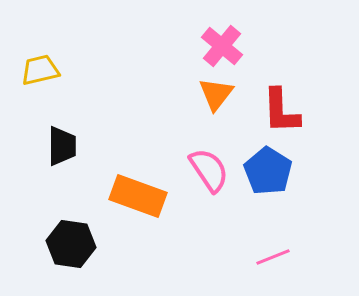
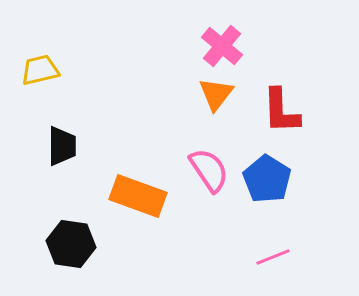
blue pentagon: moved 1 px left, 8 px down
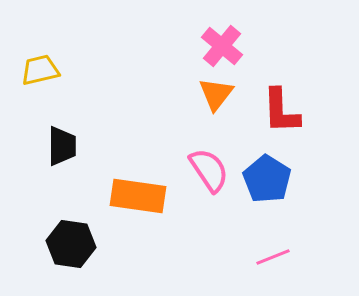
orange rectangle: rotated 12 degrees counterclockwise
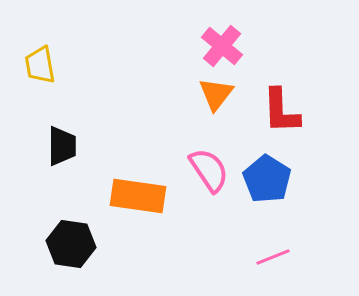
yellow trapezoid: moved 5 px up; rotated 87 degrees counterclockwise
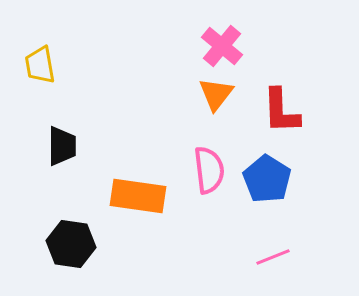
pink semicircle: rotated 27 degrees clockwise
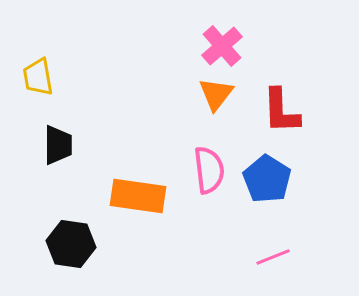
pink cross: rotated 9 degrees clockwise
yellow trapezoid: moved 2 px left, 12 px down
black trapezoid: moved 4 px left, 1 px up
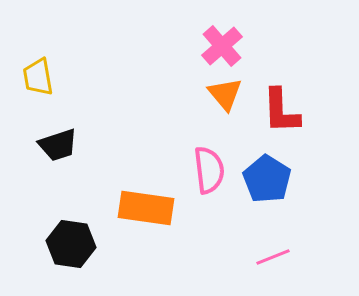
orange triangle: moved 9 px right; rotated 18 degrees counterclockwise
black trapezoid: rotated 72 degrees clockwise
orange rectangle: moved 8 px right, 12 px down
